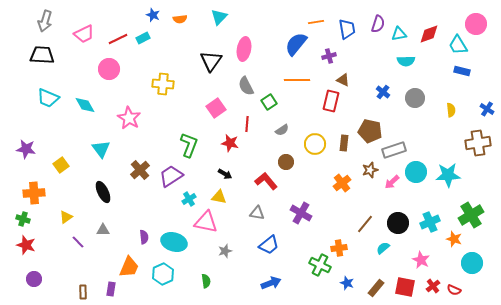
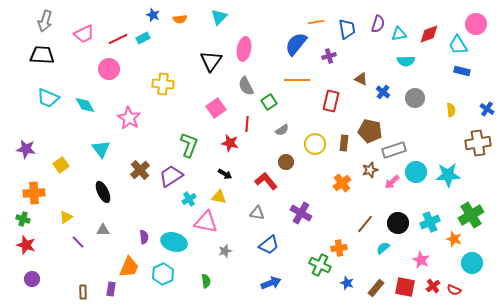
brown triangle at (343, 80): moved 18 px right, 1 px up
purple circle at (34, 279): moved 2 px left
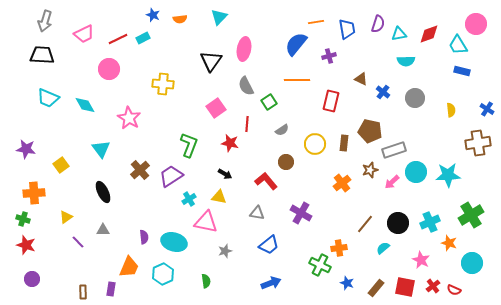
orange star at (454, 239): moved 5 px left, 4 px down
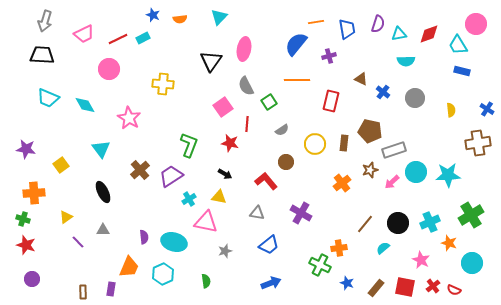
pink square at (216, 108): moved 7 px right, 1 px up
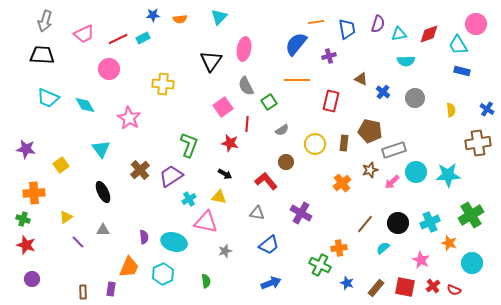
blue star at (153, 15): rotated 24 degrees counterclockwise
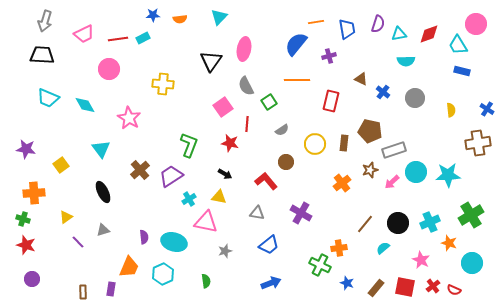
red line at (118, 39): rotated 18 degrees clockwise
gray triangle at (103, 230): rotated 16 degrees counterclockwise
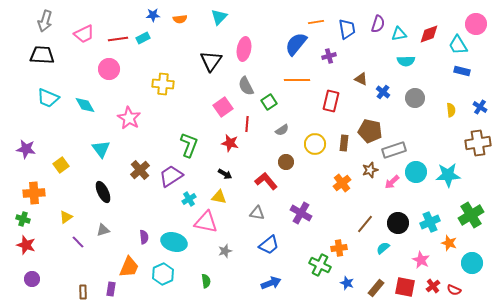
blue cross at (487, 109): moved 7 px left, 2 px up
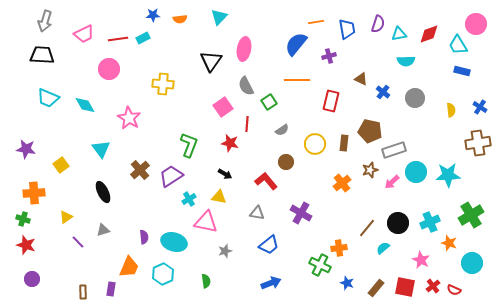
brown line at (365, 224): moved 2 px right, 4 px down
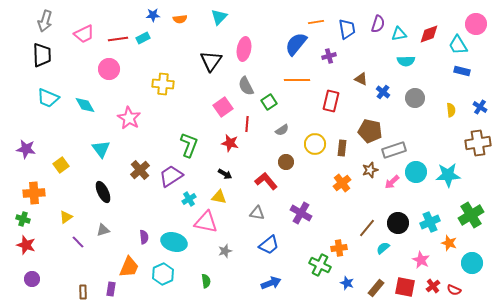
black trapezoid at (42, 55): rotated 85 degrees clockwise
brown rectangle at (344, 143): moved 2 px left, 5 px down
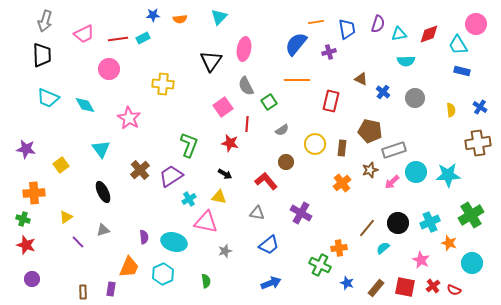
purple cross at (329, 56): moved 4 px up
